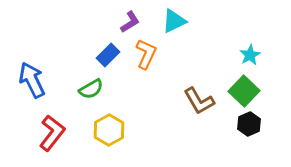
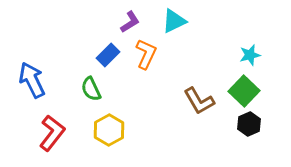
cyan star: rotated 15 degrees clockwise
green semicircle: rotated 95 degrees clockwise
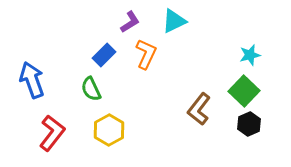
blue rectangle: moved 4 px left
blue arrow: rotated 6 degrees clockwise
brown L-shape: moved 8 px down; rotated 68 degrees clockwise
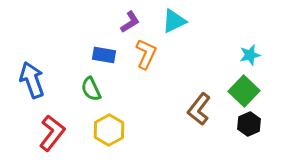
blue rectangle: rotated 55 degrees clockwise
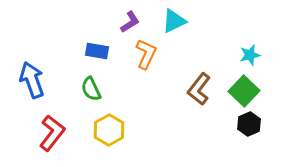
blue rectangle: moved 7 px left, 4 px up
brown L-shape: moved 20 px up
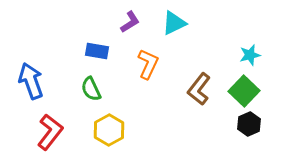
cyan triangle: moved 2 px down
orange L-shape: moved 2 px right, 10 px down
blue arrow: moved 1 px left, 1 px down
red L-shape: moved 2 px left, 1 px up
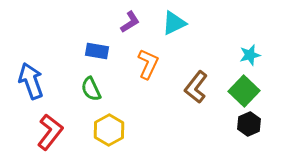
brown L-shape: moved 3 px left, 2 px up
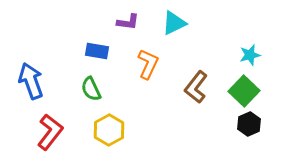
purple L-shape: moved 2 px left; rotated 40 degrees clockwise
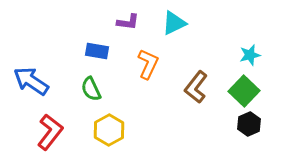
blue arrow: rotated 36 degrees counterclockwise
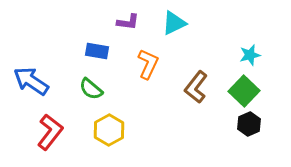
green semicircle: rotated 25 degrees counterclockwise
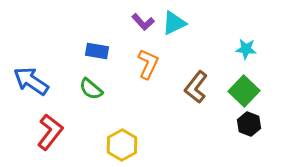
purple L-shape: moved 15 px right; rotated 40 degrees clockwise
cyan star: moved 4 px left, 6 px up; rotated 20 degrees clockwise
black hexagon: rotated 15 degrees counterclockwise
yellow hexagon: moved 13 px right, 15 px down
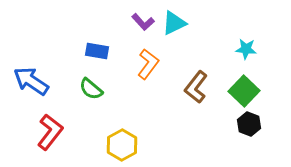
orange L-shape: rotated 12 degrees clockwise
